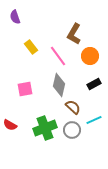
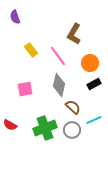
yellow rectangle: moved 3 px down
orange circle: moved 7 px down
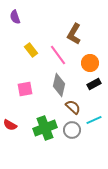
pink line: moved 1 px up
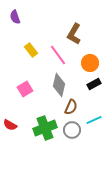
pink square: rotated 21 degrees counterclockwise
brown semicircle: moved 2 px left; rotated 70 degrees clockwise
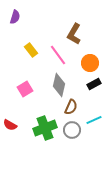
purple semicircle: rotated 144 degrees counterclockwise
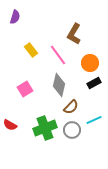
black rectangle: moved 1 px up
brown semicircle: rotated 21 degrees clockwise
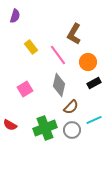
purple semicircle: moved 1 px up
yellow rectangle: moved 3 px up
orange circle: moved 2 px left, 1 px up
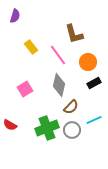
brown L-shape: rotated 45 degrees counterclockwise
green cross: moved 2 px right
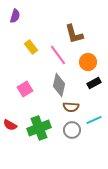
brown semicircle: rotated 49 degrees clockwise
green cross: moved 8 px left
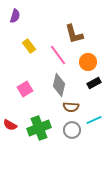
yellow rectangle: moved 2 px left, 1 px up
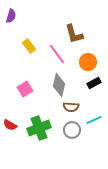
purple semicircle: moved 4 px left
pink line: moved 1 px left, 1 px up
